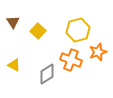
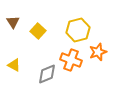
gray diamond: rotated 10 degrees clockwise
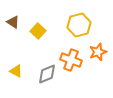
brown triangle: rotated 24 degrees counterclockwise
yellow hexagon: moved 1 px right, 5 px up
yellow triangle: moved 2 px right, 6 px down
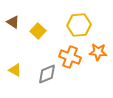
yellow hexagon: rotated 10 degrees clockwise
orange star: rotated 24 degrees clockwise
orange cross: moved 1 px left, 3 px up
yellow triangle: moved 1 px left, 1 px up
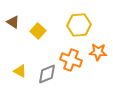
orange cross: moved 1 px right, 3 px down
yellow triangle: moved 5 px right, 1 px down
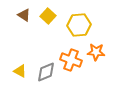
brown triangle: moved 11 px right, 7 px up
yellow square: moved 10 px right, 15 px up
orange star: moved 2 px left
gray diamond: moved 1 px left, 2 px up
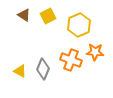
yellow square: rotated 21 degrees clockwise
yellow hexagon: rotated 20 degrees counterclockwise
orange star: moved 1 px left
gray diamond: moved 3 px left, 3 px up; rotated 45 degrees counterclockwise
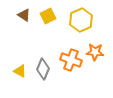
yellow hexagon: moved 2 px right, 5 px up
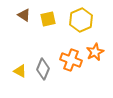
yellow square: moved 3 px down; rotated 14 degrees clockwise
orange star: rotated 30 degrees counterclockwise
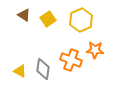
yellow square: rotated 21 degrees counterclockwise
orange star: moved 2 px up; rotated 30 degrees clockwise
gray diamond: rotated 15 degrees counterclockwise
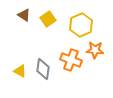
yellow hexagon: moved 5 px down
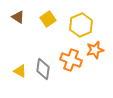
brown triangle: moved 6 px left, 2 px down
orange star: rotated 18 degrees counterclockwise
